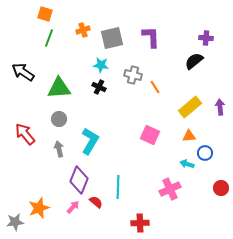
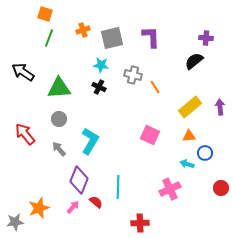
gray arrow: rotated 28 degrees counterclockwise
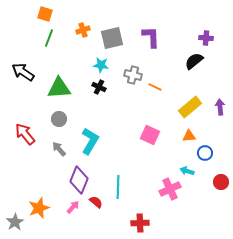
orange line: rotated 32 degrees counterclockwise
cyan arrow: moved 7 px down
red circle: moved 6 px up
gray star: rotated 24 degrees counterclockwise
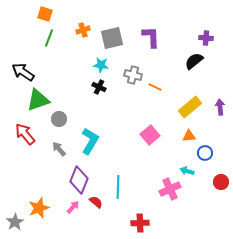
green triangle: moved 21 px left, 12 px down; rotated 15 degrees counterclockwise
pink square: rotated 24 degrees clockwise
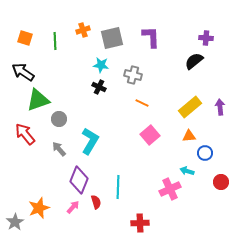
orange square: moved 20 px left, 24 px down
green line: moved 6 px right, 3 px down; rotated 24 degrees counterclockwise
orange line: moved 13 px left, 16 px down
red semicircle: rotated 32 degrees clockwise
